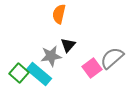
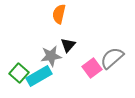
cyan rectangle: moved 2 px down; rotated 70 degrees counterclockwise
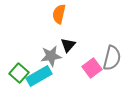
gray semicircle: rotated 145 degrees clockwise
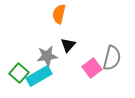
gray star: moved 4 px left
